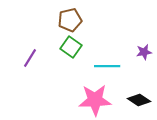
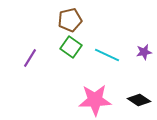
cyan line: moved 11 px up; rotated 25 degrees clockwise
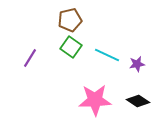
purple star: moved 7 px left, 12 px down
black diamond: moved 1 px left, 1 px down
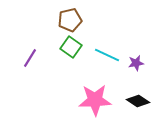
purple star: moved 1 px left, 1 px up
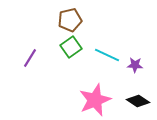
green square: rotated 20 degrees clockwise
purple star: moved 1 px left, 2 px down; rotated 14 degrees clockwise
pink star: rotated 20 degrees counterclockwise
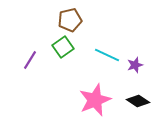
green square: moved 8 px left
purple line: moved 2 px down
purple star: rotated 21 degrees counterclockwise
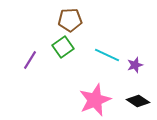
brown pentagon: rotated 10 degrees clockwise
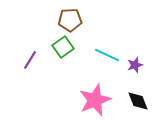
black diamond: rotated 35 degrees clockwise
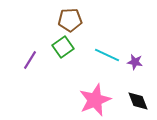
purple star: moved 3 px up; rotated 28 degrees clockwise
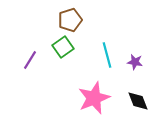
brown pentagon: rotated 15 degrees counterclockwise
cyan line: rotated 50 degrees clockwise
pink star: moved 1 px left, 2 px up
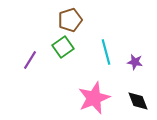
cyan line: moved 1 px left, 3 px up
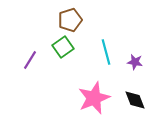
black diamond: moved 3 px left, 1 px up
